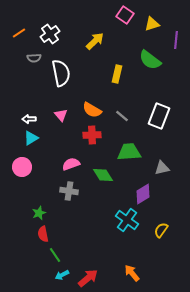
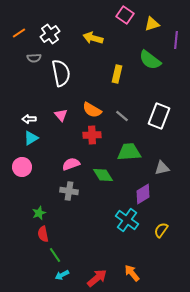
yellow arrow: moved 2 px left, 3 px up; rotated 120 degrees counterclockwise
red arrow: moved 9 px right
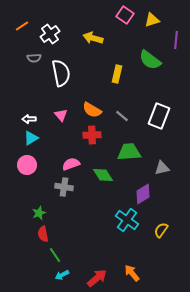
yellow triangle: moved 4 px up
orange line: moved 3 px right, 7 px up
pink circle: moved 5 px right, 2 px up
gray cross: moved 5 px left, 4 px up
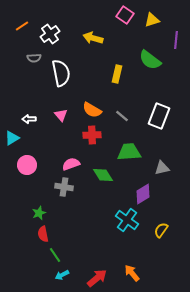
cyan triangle: moved 19 px left
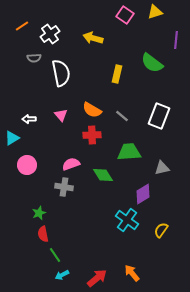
yellow triangle: moved 3 px right, 8 px up
green semicircle: moved 2 px right, 3 px down
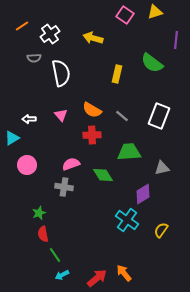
orange arrow: moved 8 px left
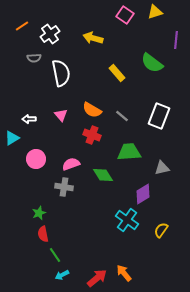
yellow rectangle: moved 1 px up; rotated 54 degrees counterclockwise
red cross: rotated 24 degrees clockwise
pink circle: moved 9 px right, 6 px up
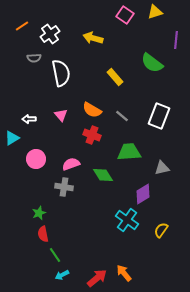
yellow rectangle: moved 2 px left, 4 px down
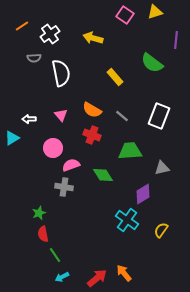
green trapezoid: moved 1 px right, 1 px up
pink circle: moved 17 px right, 11 px up
pink semicircle: moved 1 px down
cyan arrow: moved 2 px down
